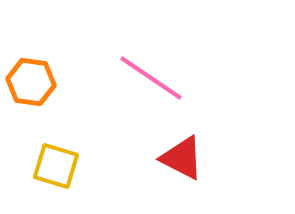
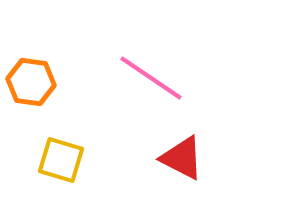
yellow square: moved 5 px right, 6 px up
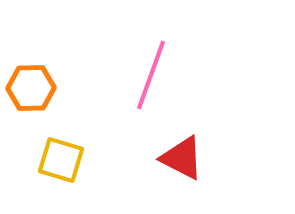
pink line: moved 3 px up; rotated 76 degrees clockwise
orange hexagon: moved 6 px down; rotated 9 degrees counterclockwise
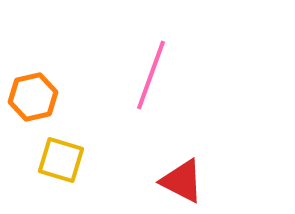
orange hexagon: moved 2 px right, 9 px down; rotated 12 degrees counterclockwise
red triangle: moved 23 px down
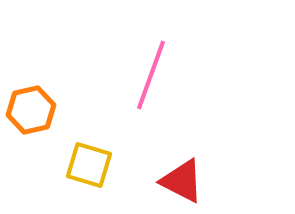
orange hexagon: moved 2 px left, 13 px down
yellow square: moved 28 px right, 5 px down
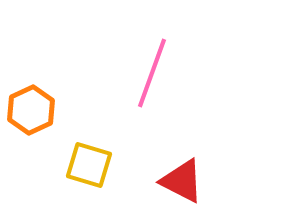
pink line: moved 1 px right, 2 px up
orange hexagon: rotated 12 degrees counterclockwise
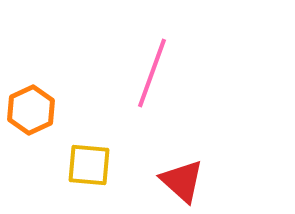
yellow square: rotated 12 degrees counterclockwise
red triangle: rotated 15 degrees clockwise
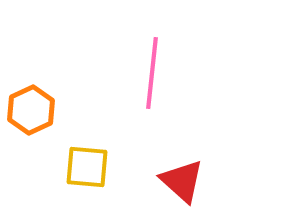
pink line: rotated 14 degrees counterclockwise
yellow square: moved 2 px left, 2 px down
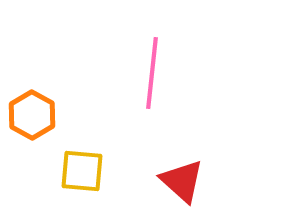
orange hexagon: moved 1 px right, 5 px down; rotated 6 degrees counterclockwise
yellow square: moved 5 px left, 4 px down
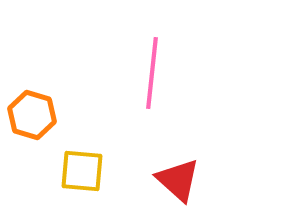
orange hexagon: rotated 12 degrees counterclockwise
red triangle: moved 4 px left, 1 px up
